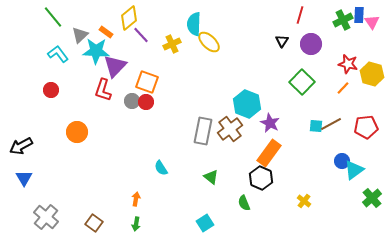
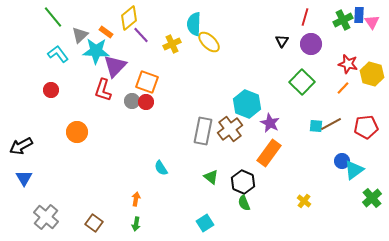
red line at (300, 15): moved 5 px right, 2 px down
black hexagon at (261, 178): moved 18 px left, 4 px down
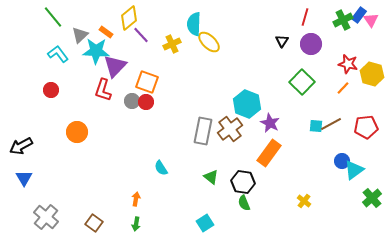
blue rectangle at (359, 15): rotated 35 degrees clockwise
pink triangle at (372, 22): moved 1 px left, 2 px up
black hexagon at (243, 182): rotated 15 degrees counterclockwise
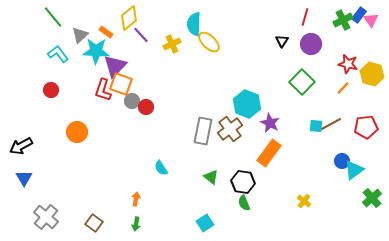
orange square at (147, 82): moved 26 px left, 2 px down
red circle at (146, 102): moved 5 px down
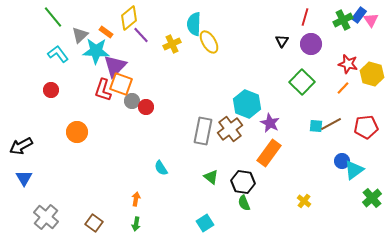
yellow ellipse at (209, 42): rotated 15 degrees clockwise
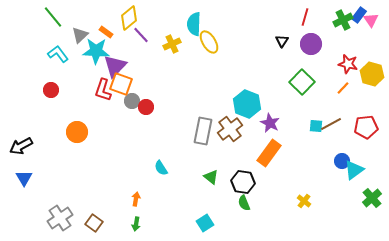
gray cross at (46, 217): moved 14 px right, 1 px down; rotated 15 degrees clockwise
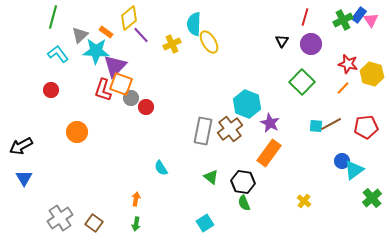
green line at (53, 17): rotated 55 degrees clockwise
gray circle at (132, 101): moved 1 px left, 3 px up
